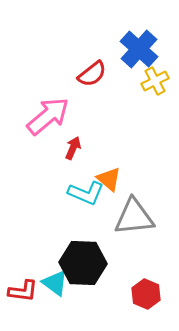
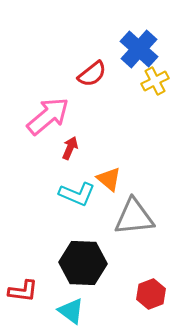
red arrow: moved 3 px left
cyan L-shape: moved 9 px left, 1 px down
cyan triangle: moved 16 px right, 28 px down
red hexagon: moved 5 px right; rotated 16 degrees clockwise
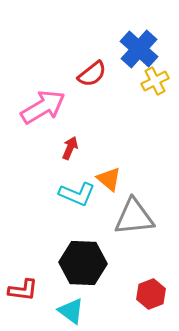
pink arrow: moved 5 px left, 9 px up; rotated 9 degrees clockwise
red L-shape: moved 1 px up
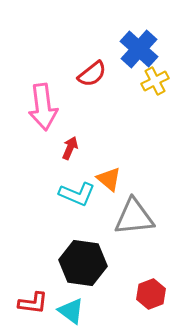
pink arrow: rotated 114 degrees clockwise
black hexagon: rotated 6 degrees clockwise
red L-shape: moved 10 px right, 13 px down
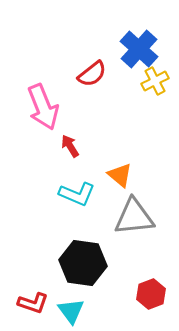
pink arrow: rotated 15 degrees counterclockwise
red arrow: moved 2 px up; rotated 55 degrees counterclockwise
orange triangle: moved 11 px right, 4 px up
red L-shape: rotated 12 degrees clockwise
cyan triangle: rotated 16 degrees clockwise
